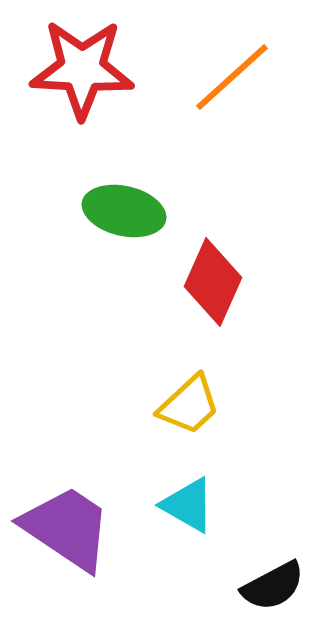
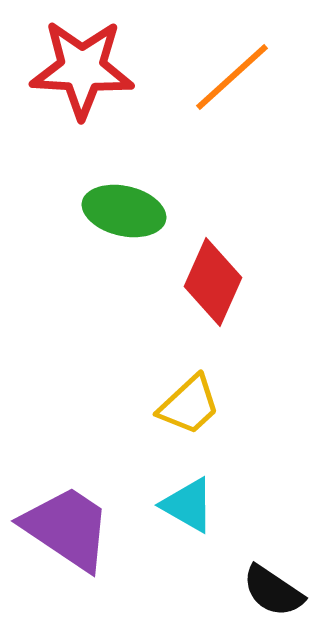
black semicircle: moved 5 px down; rotated 62 degrees clockwise
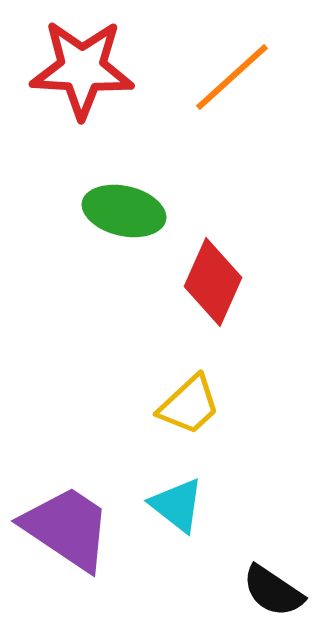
cyan triangle: moved 11 px left; rotated 8 degrees clockwise
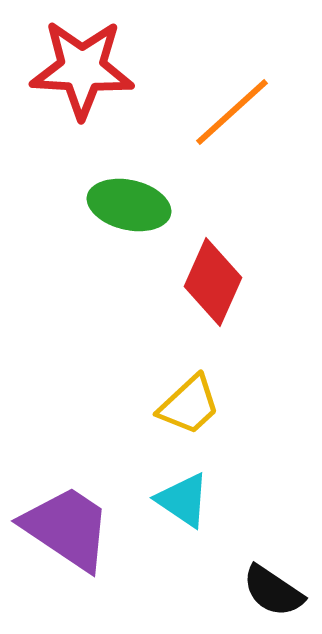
orange line: moved 35 px down
green ellipse: moved 5 px right, 6 px up
cyan triangle: moved 6 px right, 5 px up; rotated 4 degrees counterclockwise
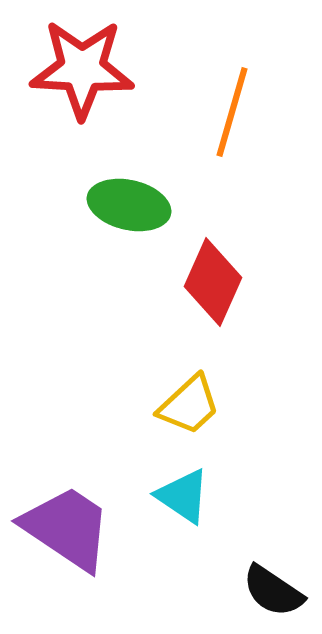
orange line: rotated 32 degrees counterclockwise
cyan triangle: moved 4 px up
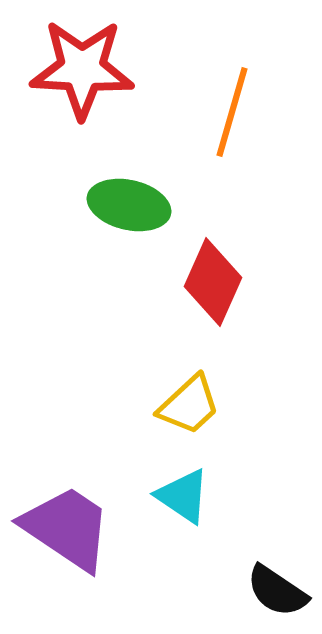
black semicircle: moved 4 px right
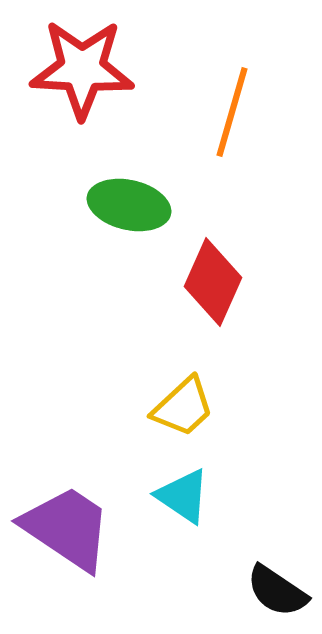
yellow trapezoid: moved 6 px left, 2 px down
